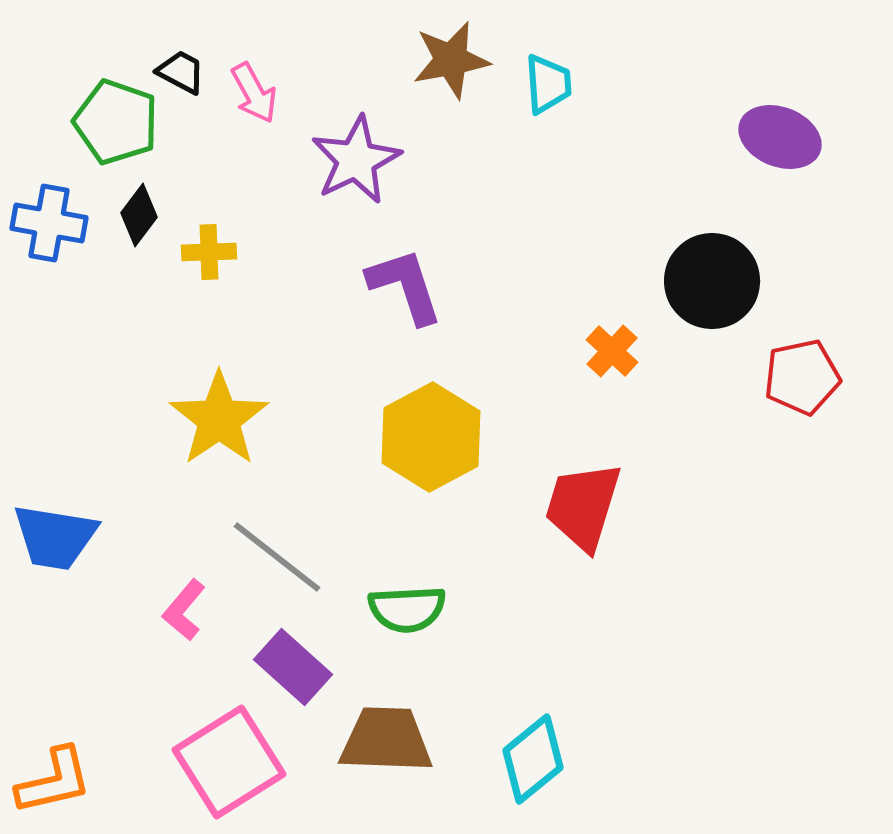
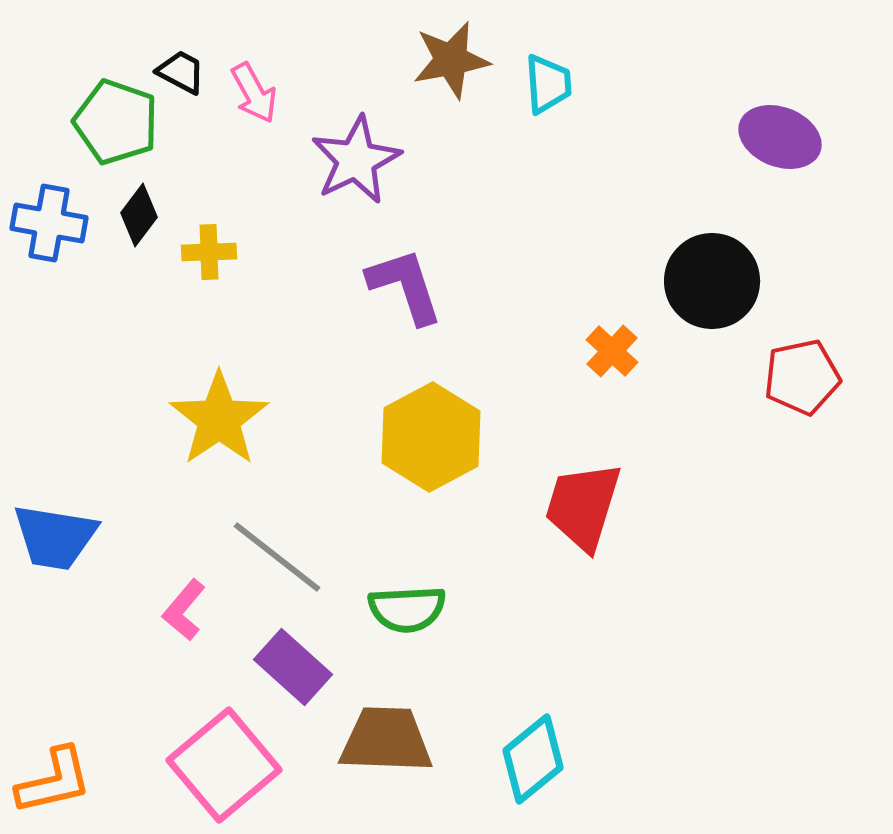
pink square: moved 5 px left, 3 px down; rotated 8 degrees counterclockwise
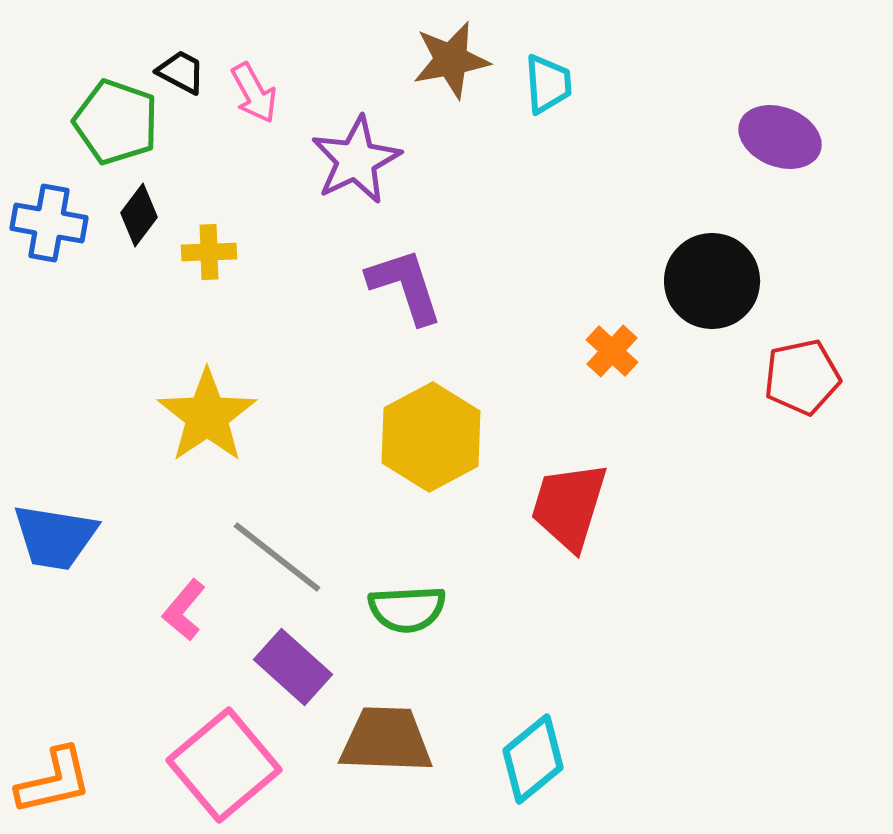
yellow star: moved 12 px left, 3 px up
red trapezoid: moved 14 px left
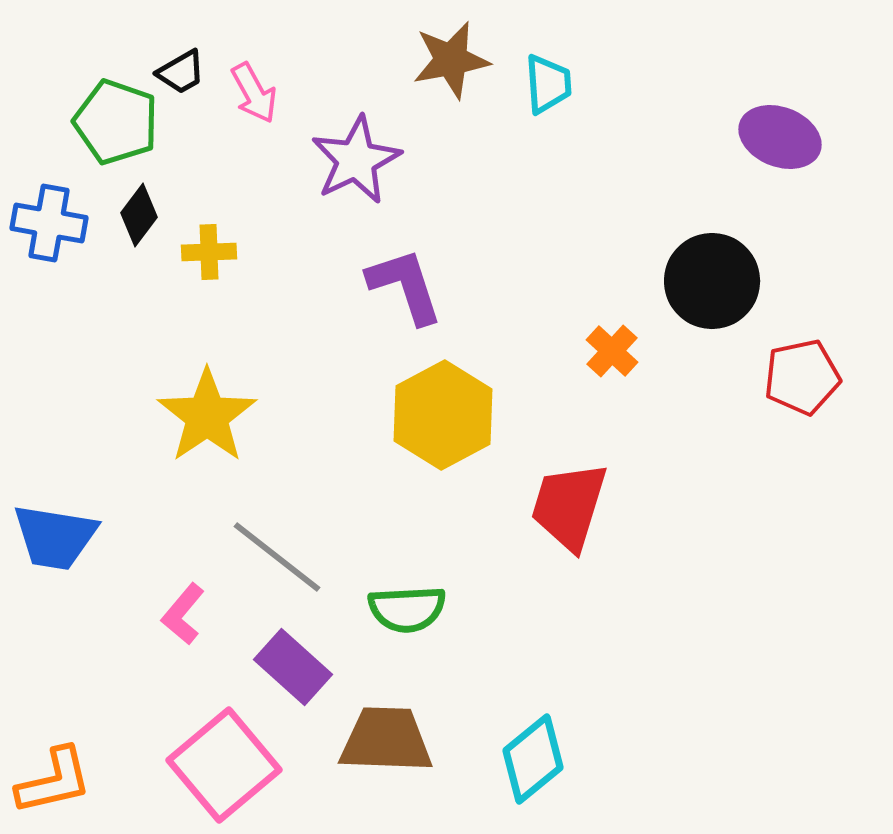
black trapezoid: rotated 122 degrees clockwise
yellow hexagon: moved 12 px right, 22 px up
pink L-shape: moved 1 px left, 4 px down
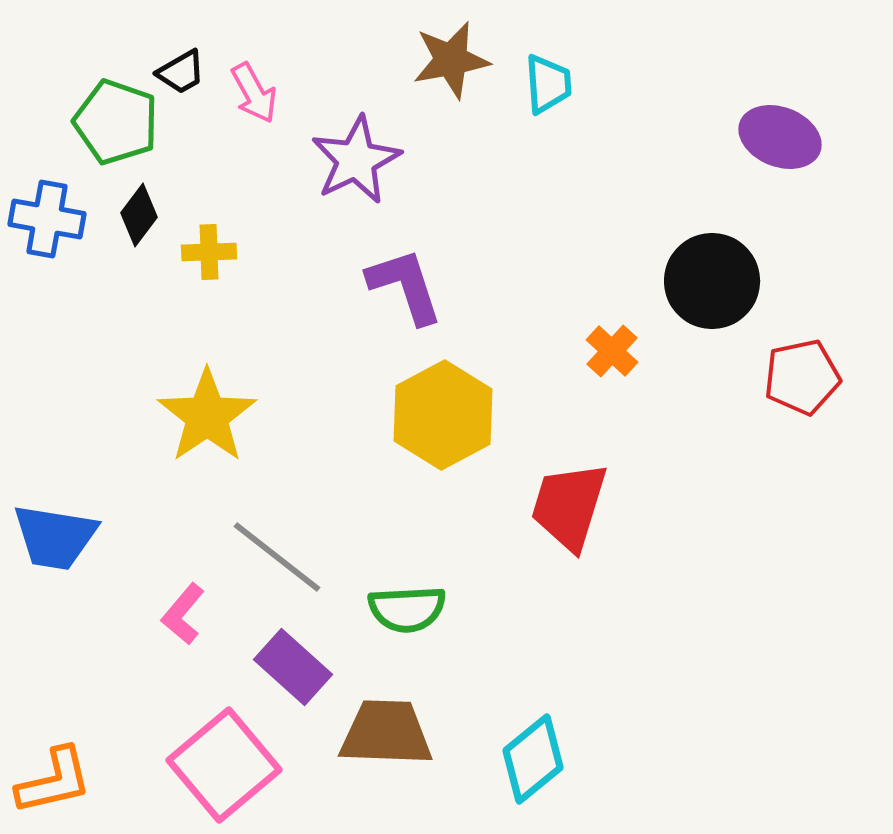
blue cross: moved 2 px left, 4 px up
brown trapezoid: moved 7 px up
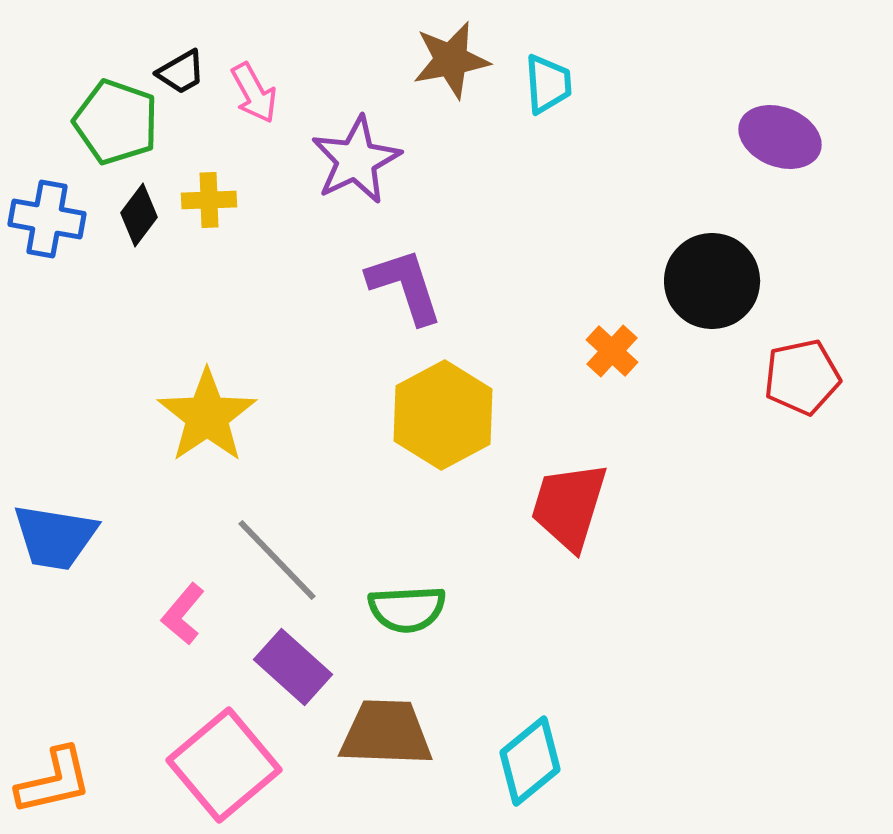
yellow cross: moved 52 px up
gray line: moved 3 px down; rotated 8 degrees clockwise
cyan diamond: moved 3 px left, 2 px down
